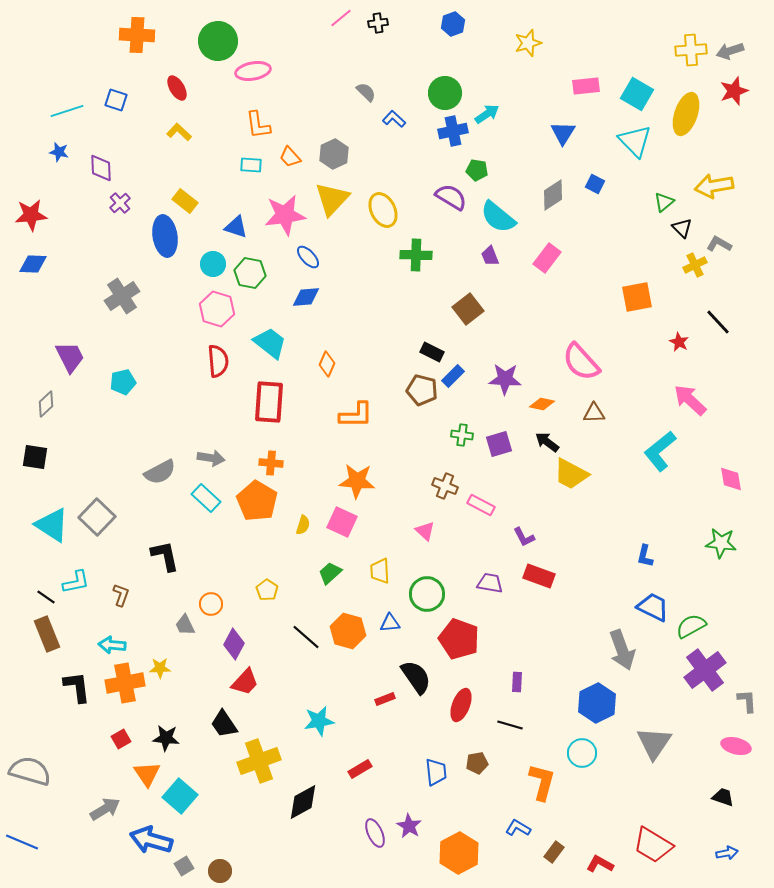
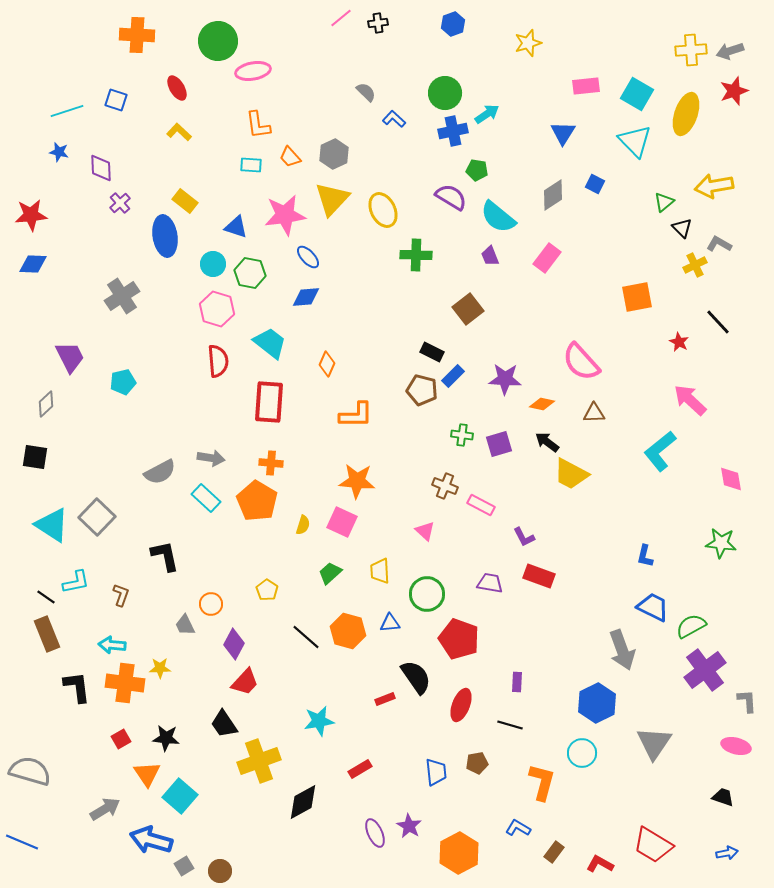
orange cross at (125, 683): rotated 18 degrees clockwise
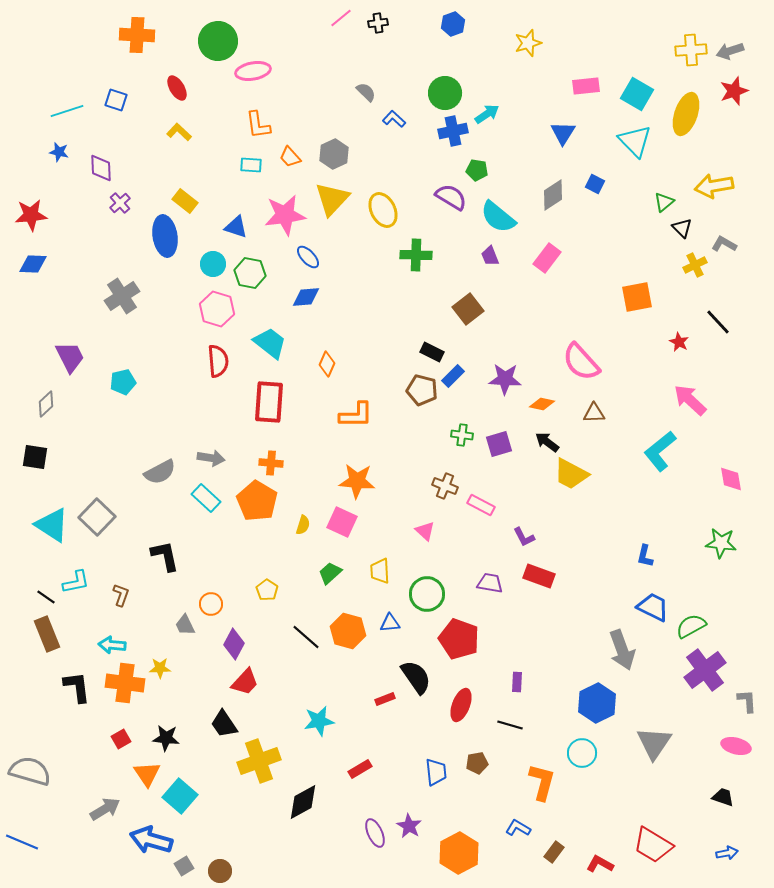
gray L-shape at (719, 244): moved 5 px right
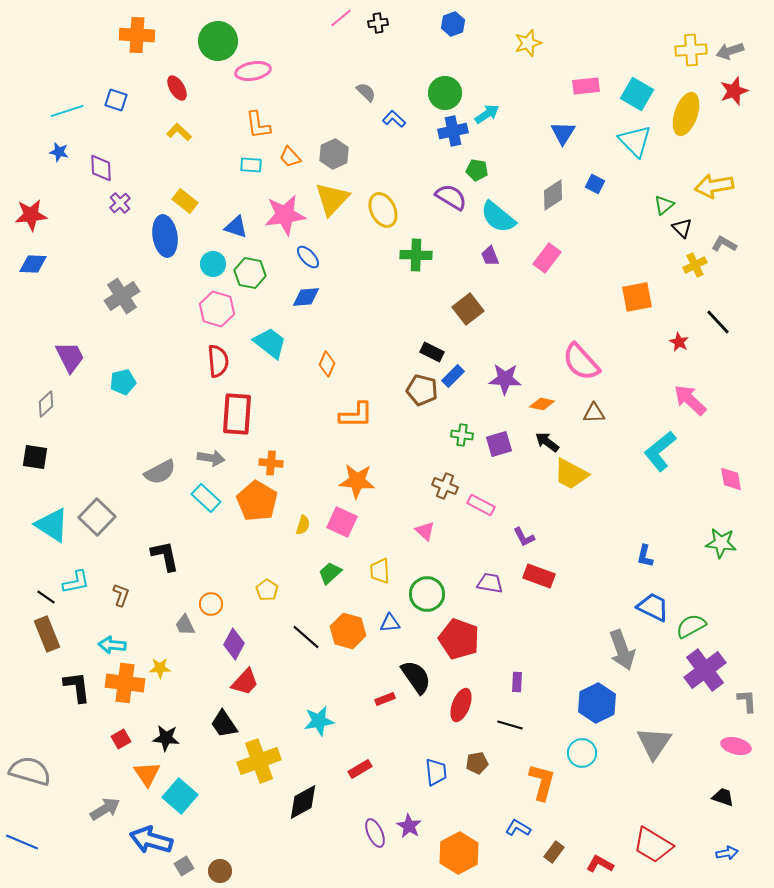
green triangle at (664, 202): moved 3 px down
red rectangle at (269, 402): moved 32 px left, 12 px down
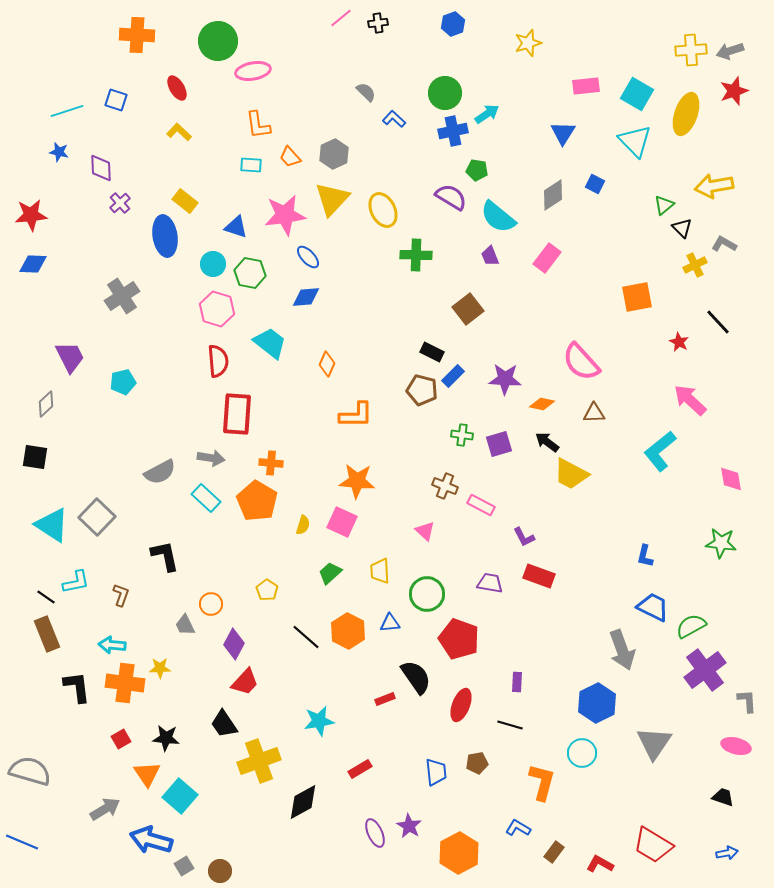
orange hexagon at (348, 631): rotated 12 degrees clockwise
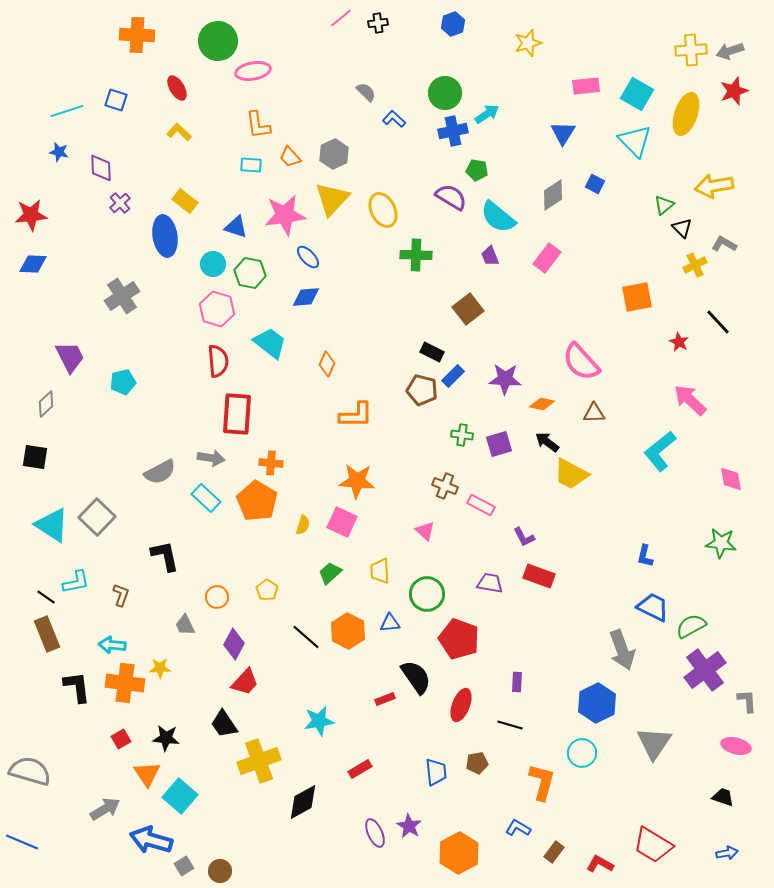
orange circle at (211, 604): moved 6 px right, 7 px up
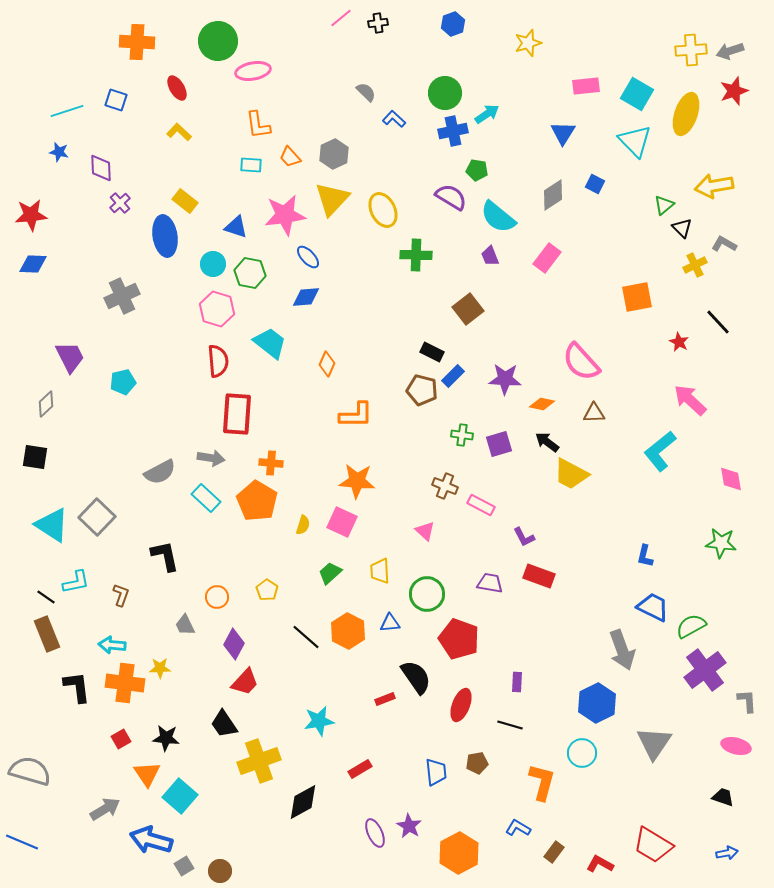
orange cross at (137, 35): moved 7 px down
gray cross at (122, 296): rotated 8 degrees clockwise
